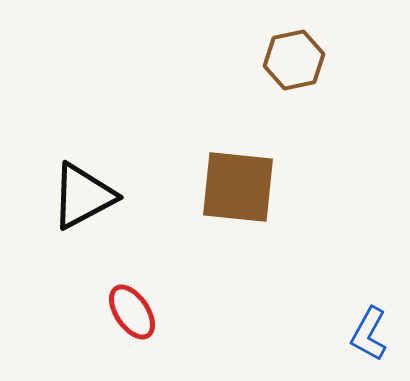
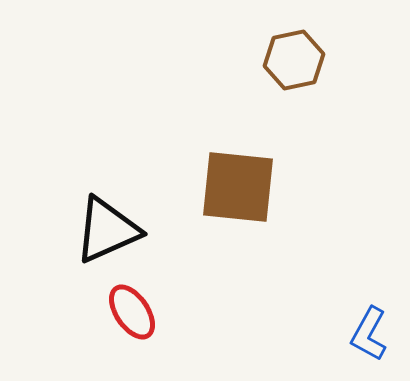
black triangle: moved 24 px right, 34 px down; rotated 4 degrees clockwise
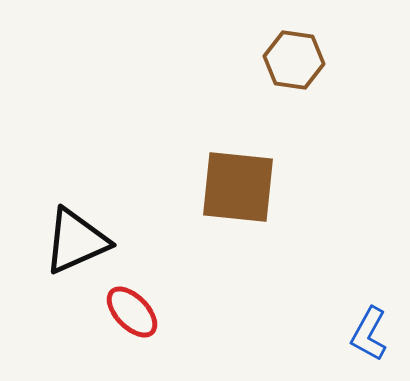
brown hexagon: rotated 20 degrees clockwise
black triangle: moved 31 px left, 11 px down
red ellipse: rotated 10 degrees counterclockwise
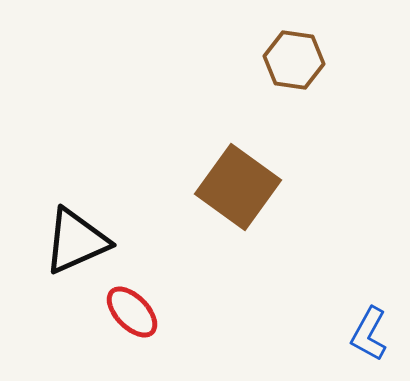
brown square: rotated 30 degrees clockwise
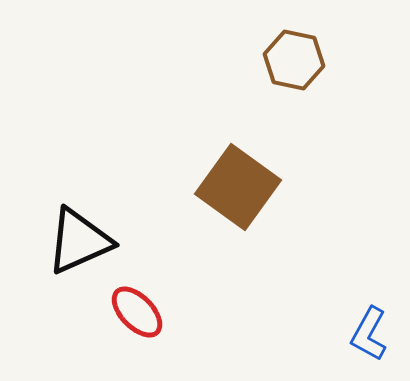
brown hexagon: rotated 4 degrees clockwise
black triangle: moved 3 px right
red ellipse: moved 5 px right
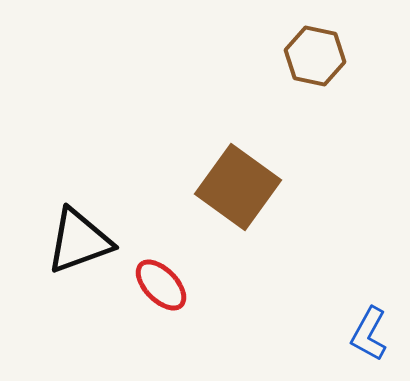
brown hexagon: moved 21 px right, 4 px up
black triangle: rotated 4 degrees clockwise
red ellipse: moved 24 px right, 27 px up
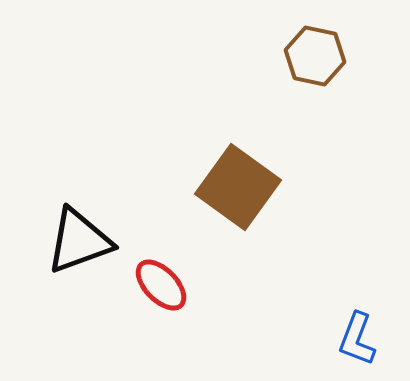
blue L-shape: moved 12 px left, 5 px down; rotated 8 degrees counterclockwise
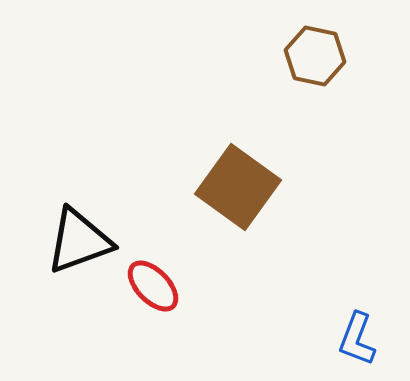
red ellipse: moved 8 px left, 1 px down
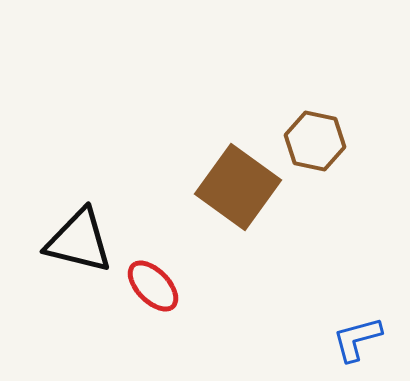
brown hexagon: moved 85 px down
black triangle: rotated 34 degrees clockwise
blue L-shape: rotated 54 degrees clockwise
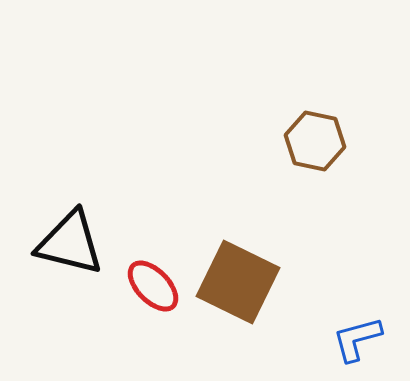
brown square: moved 95 px down; rotated 10 degrees counterclockwise
black triangle: moved 9 px left, 2 px down
